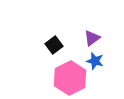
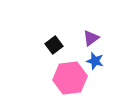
purple triangle: moved 1 px left
pink hexagon: rotated 20 degrees clockwise
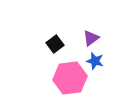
black square: moved 1 px right, 1 px up
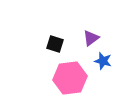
black square: rotated 36 degrees counterclockwise
blue star: moved 8 px right
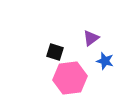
black square: moved 8 px down
blue star: moved 2 px right
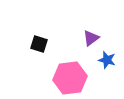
black square: moved 16 px left, 8 px up
blue star: moved 2 px right, 1 px up
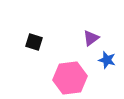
black square: moved 5 px left, 2 px up
